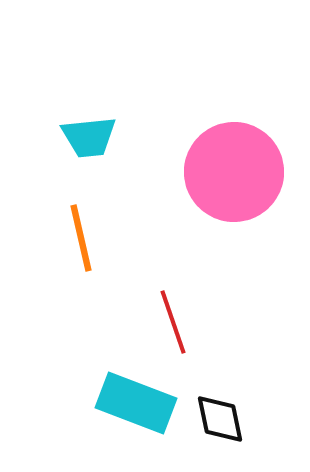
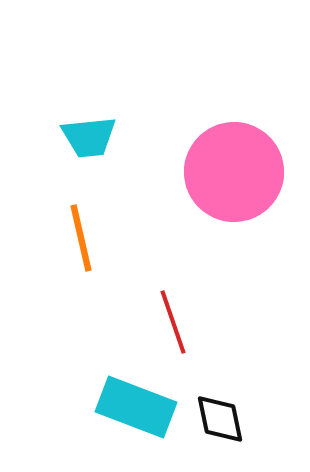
cyan rectangle: moved 4 px down
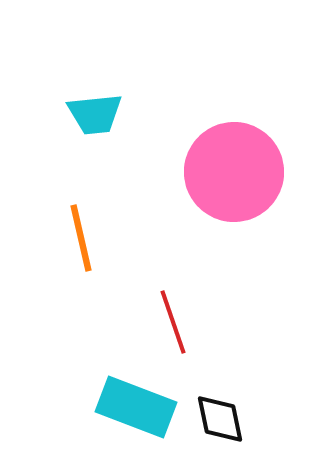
cyan trapezoid: moved 6 px right, 23 px up
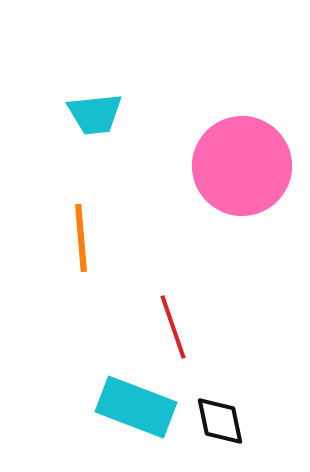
pink circle: moved 8 px right, 6 px up
orange line: rotated 8 degrees clockwise
red line: moved 5 px down
black diamond: moved 2 px down
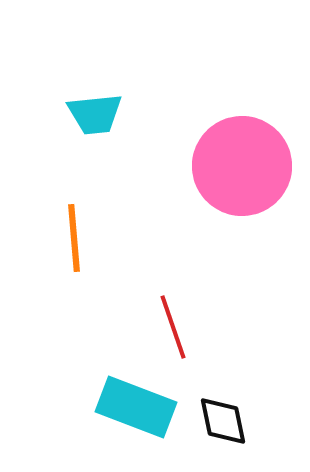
orange line: moved 7 px left
black diamond: moved 3 px right
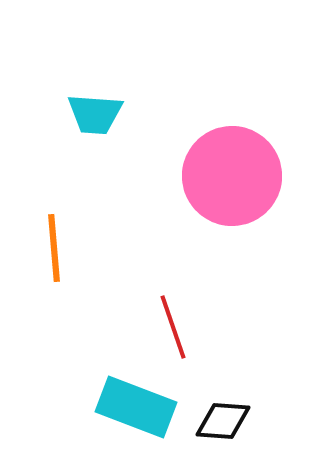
cyan trapezoid: rotated 10 degrees clockwise
pink circle: moved 10 px left, 10 px down
orange line: moved 20 px left, 10 px down
black diamond: rotated 74 degrees counterclockwise
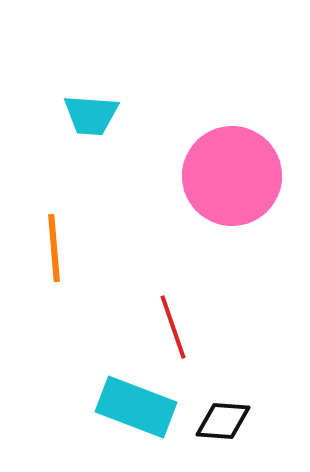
cyan trapezoid: moved 4 px left, 1 px down
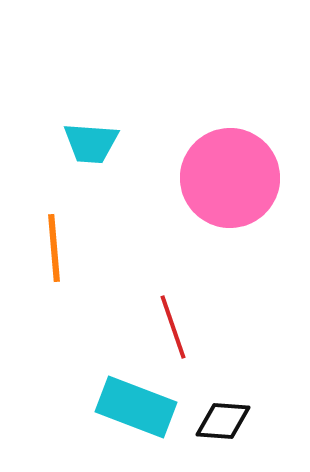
cyan trapezoid: moved 28 px down
pink circle: moved 2 px left, 2 px down
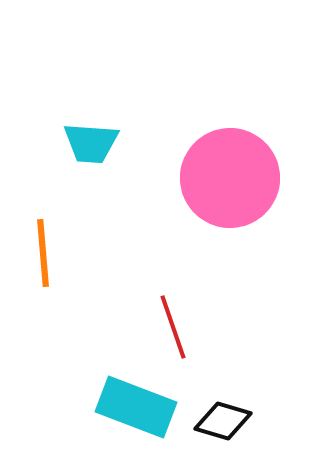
orange line: moved 11 px left, 5 px down
black diamond: rotated 12 degrees clockwise
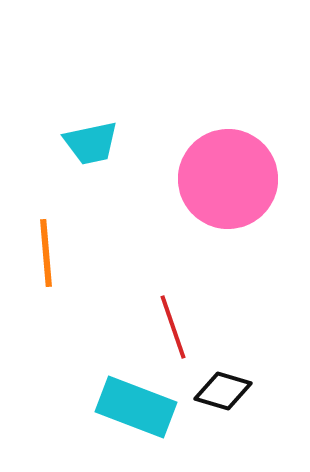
cyan trapezoid: rotated 16 degrees counterclockwise
pink circle: moved 2 px left, 1 px down
orange line: moved 3 px right
black diamond: moved 30 px up
